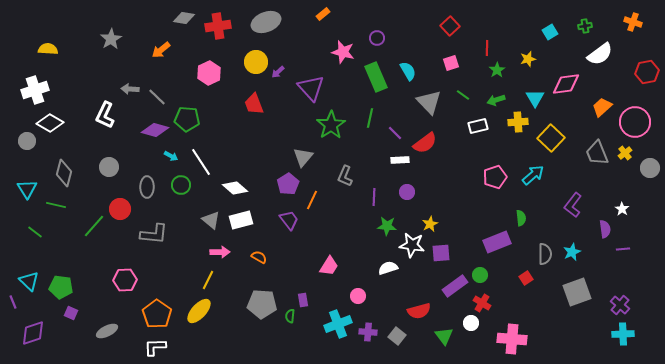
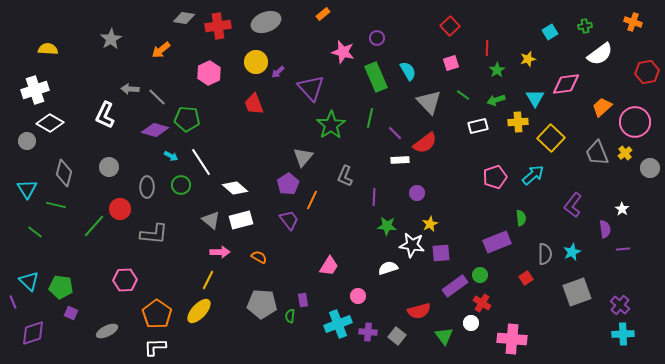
purple circle at (407, 192): moved 10 px right, 1 px down
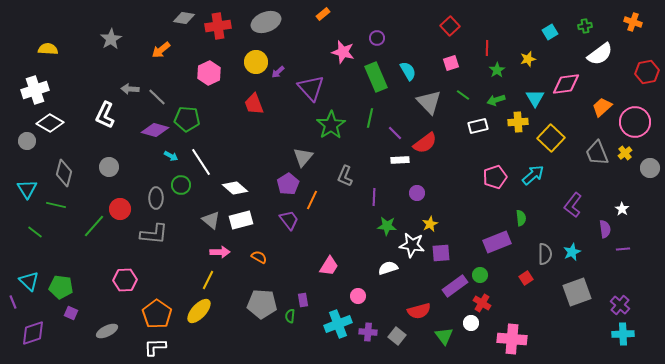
gray ellipse at (147, 187): moved 9 px right, 11 px down
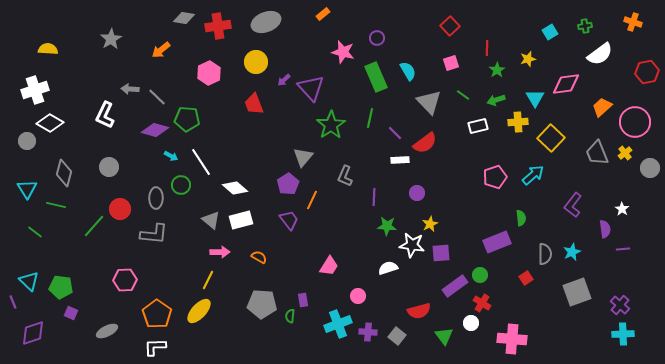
purple arrow at (278, 72): moved 6 px right, 8 px down
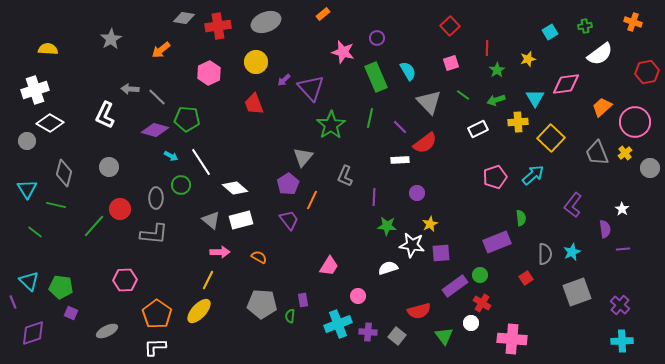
white rectangle at (478, 126): moved 3 px down; rotated 12 degrees counterclockwise
purple line at (395, 133): moved 5 px right, 6 px up
cyan cross at (623, 334): moved 1 px left, 7 px down
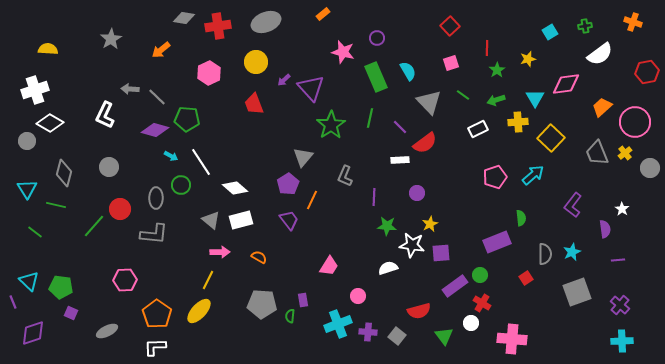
purple line at (623, 249): moved 5 px left, 11 px down
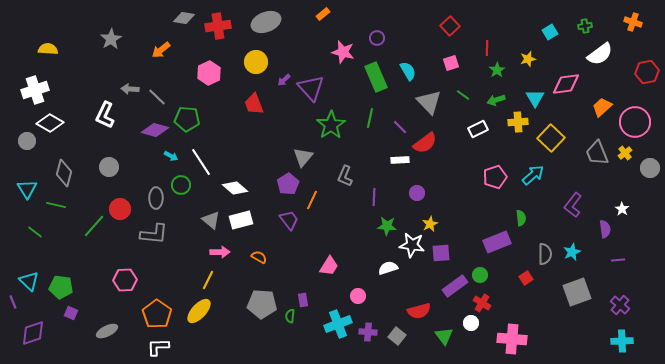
white L-shape at (155, 347): moved 3 px right
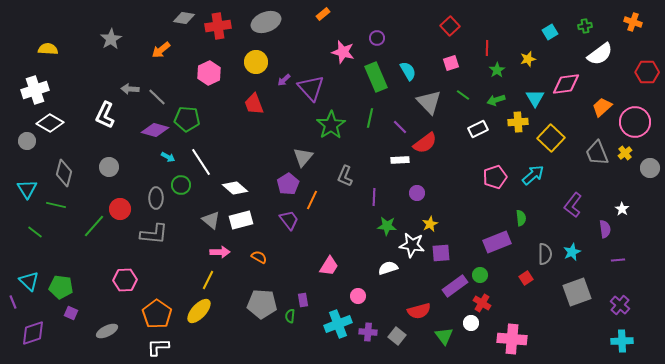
red hexagon at (647, 72): rotated 10 degrees clockwise
cyan arrow at (171, 156): moved 3 px left, 1 px down
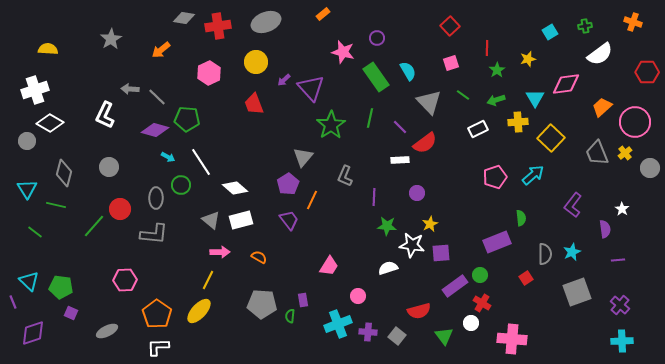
green rectangle at (376, 77): rotated 12 degrees counterclockwise
